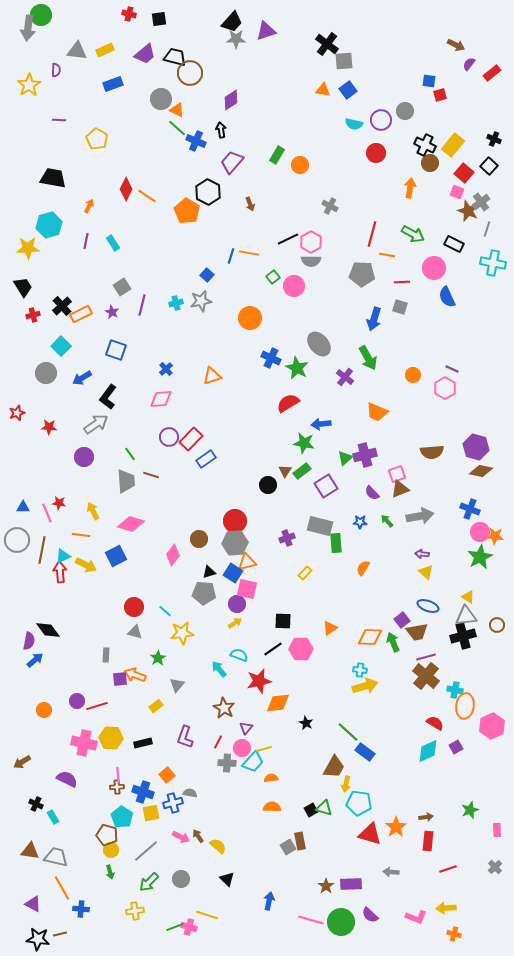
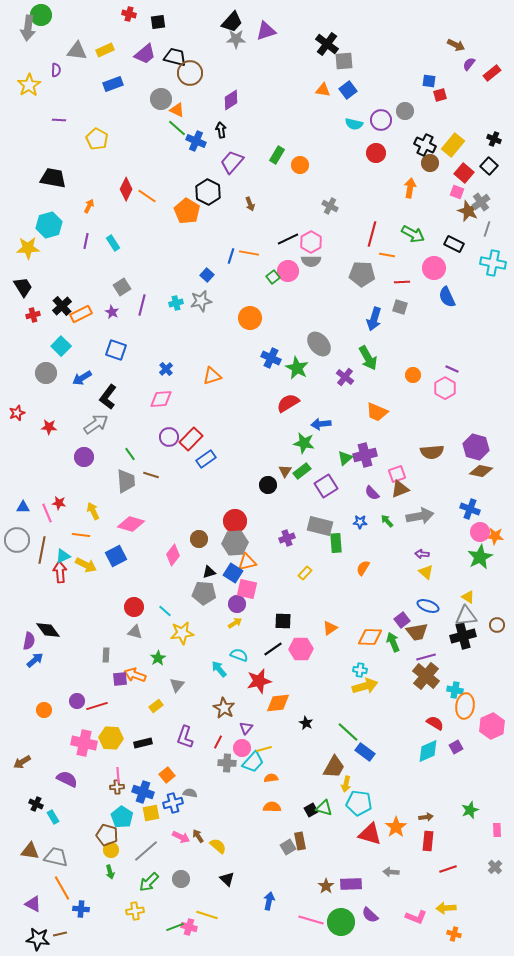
black square at (159, 19): moved 1 px left, 3 px down
pink circle at (294, 286): moved 6 px left, 15 px up
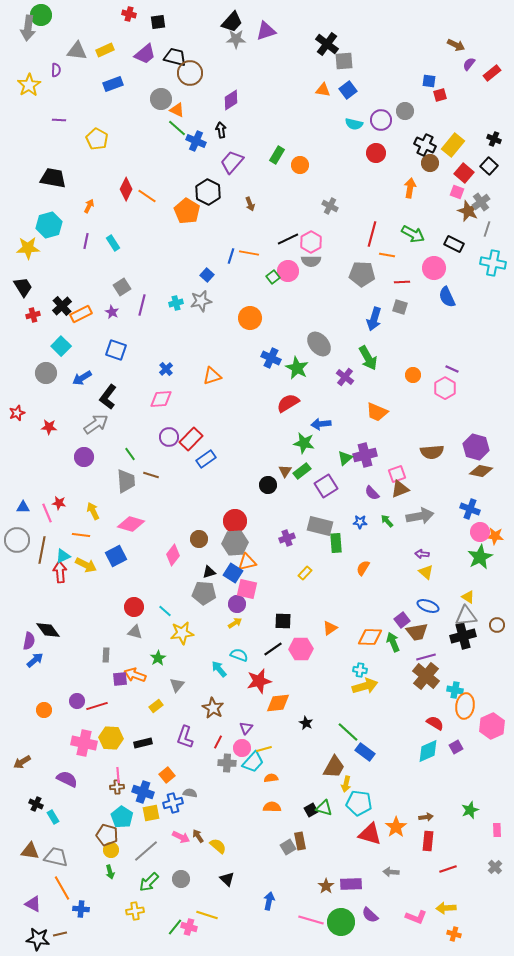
brown star at (224, 708): moved 11 px left
green line at (175, 927): rotated 30 degrees counterclockwise
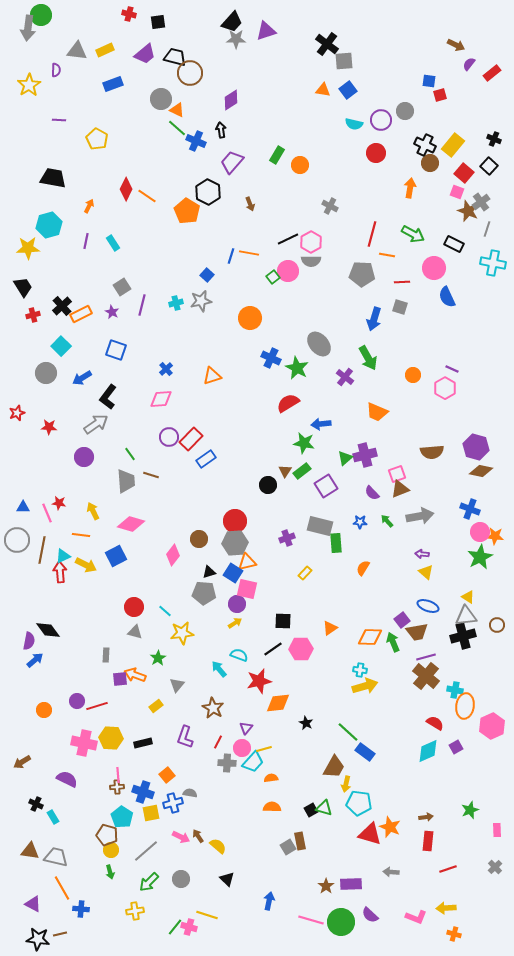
orange star at (396, 827): moved 6 px left; rotated 15 degrees counterclockwise
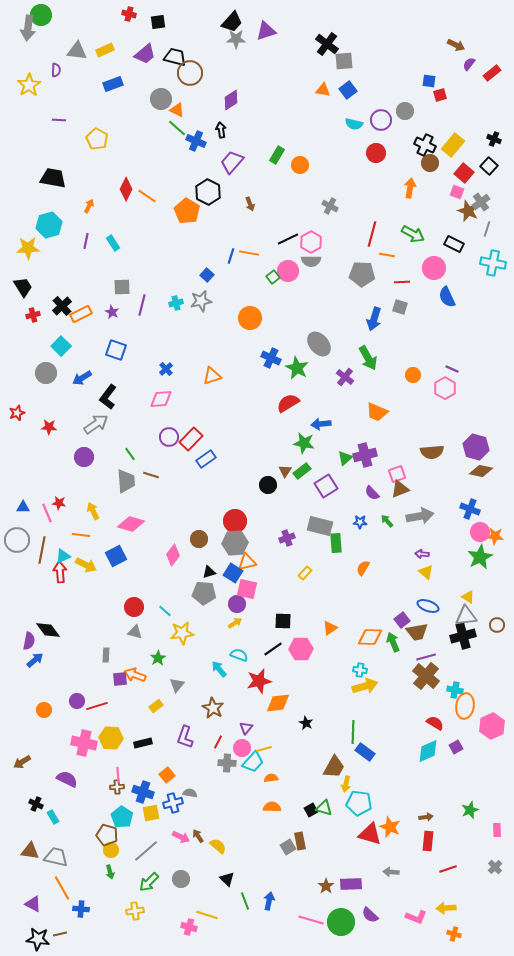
gray square at (122, 287): rotated 30 degrees clockwise
green line at (348, 732): moved 5 px right; rotated 50 degrees clockwise
green line at (175, 927): moved 70 px right, 26 px up; rotated 60 degrees counterclockwise
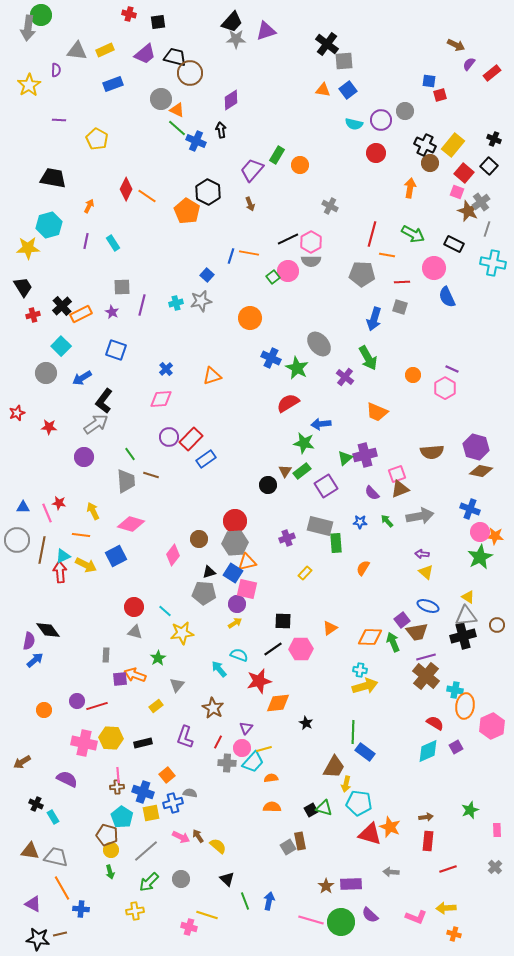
purple trapezoid at (232, 162): moved 20 px right, 8 px down
black L-shape at (108, 397): moved 4 px left, 4 px down
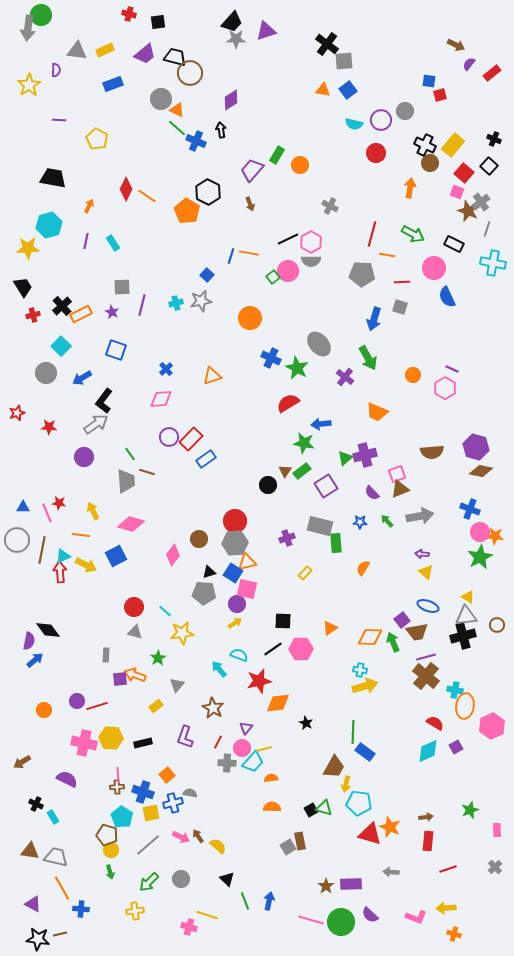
brown line at (151, 475): moved 4 px left, 3 px up
gray line at (146, 851): moved 2 px right, 6 px up
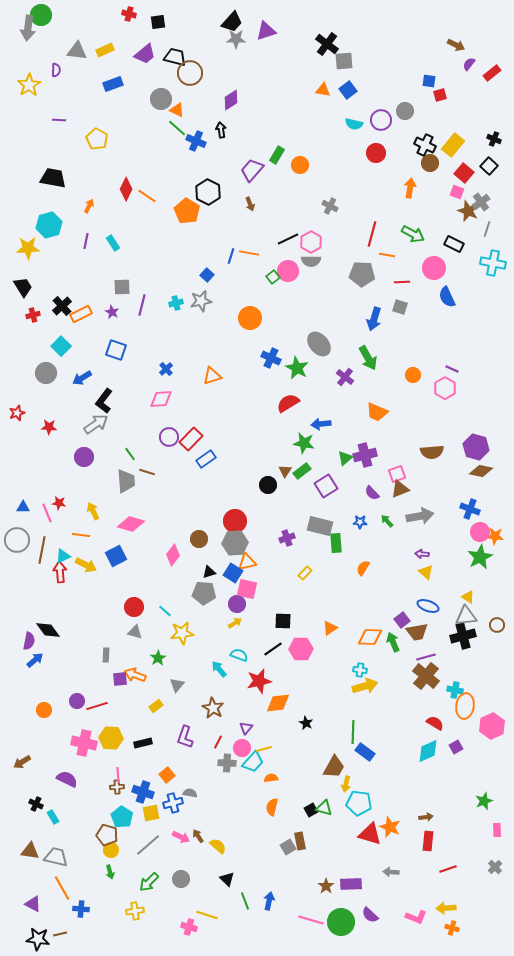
orange semicircle at (272, 807): rotated 78 degrees counterclockwise
green star at (470, 810): moved 14 px right, 9 px up
orange cross at (454, 934): moved 2 px left, 6 px up
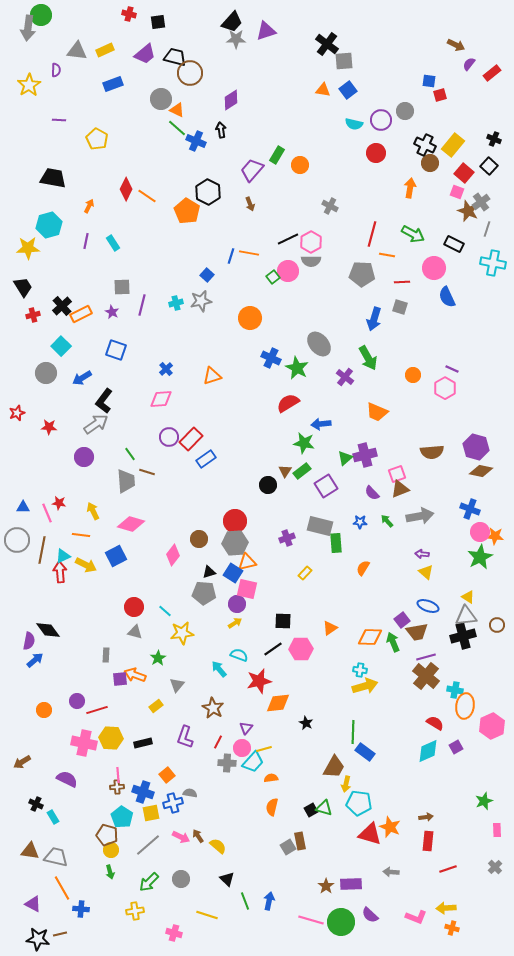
red line at (97, 706): moved 4 px down
pink cross at (189, 927): moved 15 px left, 6 px down
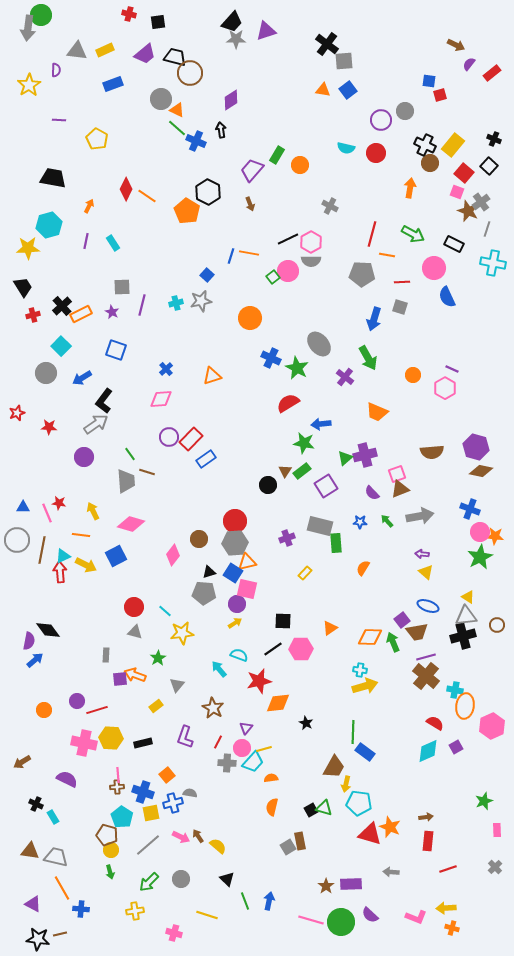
cyan semicircle at (354, 124): moved 8 px left, 24 px down
